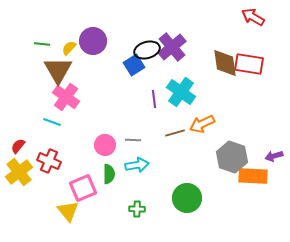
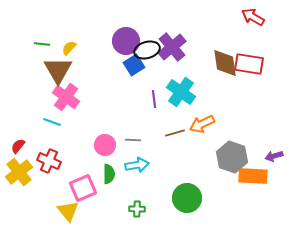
purple circle: moved 33 px right
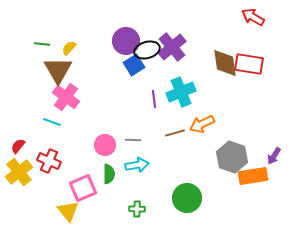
cyan cross: rotated 32 degrees clockwise
purple arrow: rotated 42 degrees counterclockwise
orange rectangle: rotated 12 degrees counterclockwise
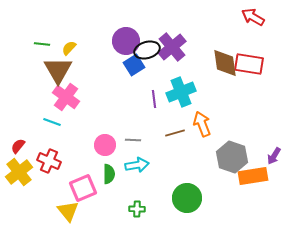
orange arrow: rotated 95 degrees clockwise
